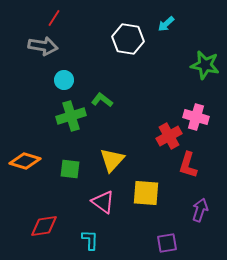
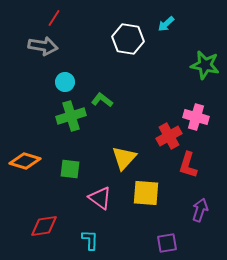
cyan circle: moved 1 px right, 2 px down
yellow triangle: moved 12 px right, 2 px up
pink triangle: moved 3 px left, 4 px up
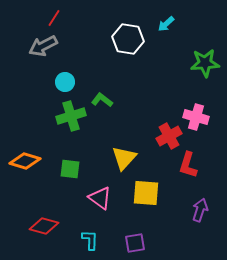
gray arrow: rotated 144 degrees clockwise
green star: moved 2 px up; rotated 16 degrees counterclockwise
red diamond: rotated 24 degrees clockwise
purple square: moved 32 px left
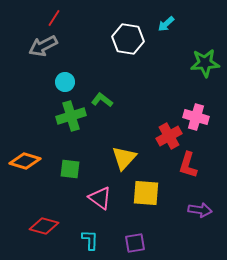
purple arrow: rotated 80 degrees clockwise
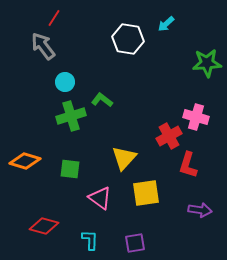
gray arrow: rotated 80 degrees clockwise
green star: moved 2 px right
yellow square: rotated 12 degrees counterclockwise
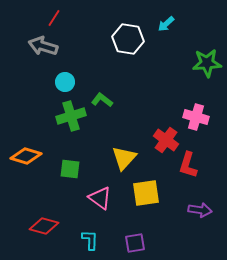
gray arrow: rotated 36 degrees counterclockwise
red cross: moved 3 px left, 4 px down; rotated 25 degrees counterclockwise
orange diamond: moved 1 px right, 5 px up
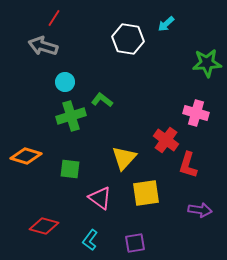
pink cross: moved 4 px up
cyan L-shape: rotated 145 degrees counterclockwise
